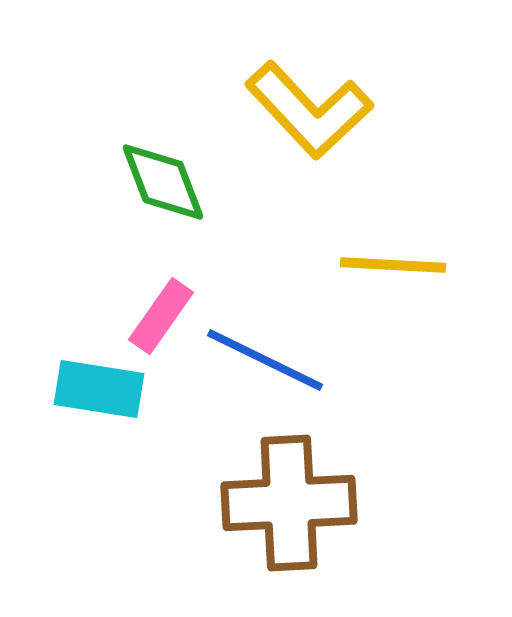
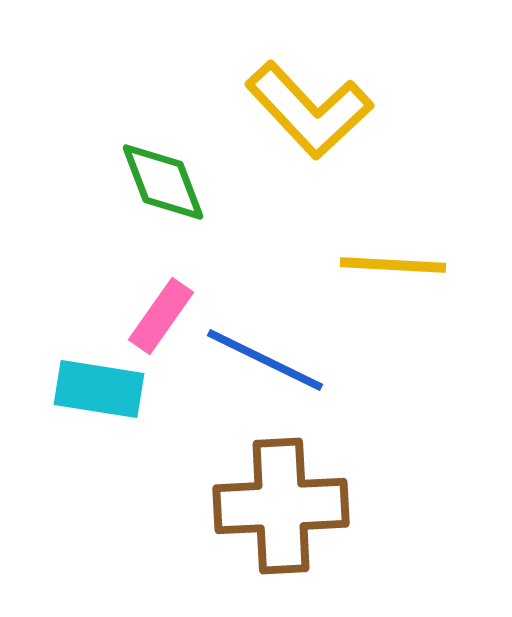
brown cross: moved 8 px left, 3 px down
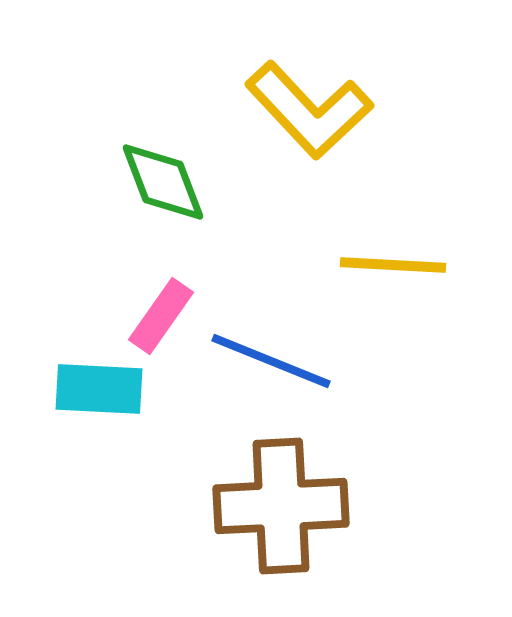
blue line: moved 6 px right, 1 px down; rotated 4 degrees counterclockwise
cyan rectangle: rotated 6 degrees counterclockwise
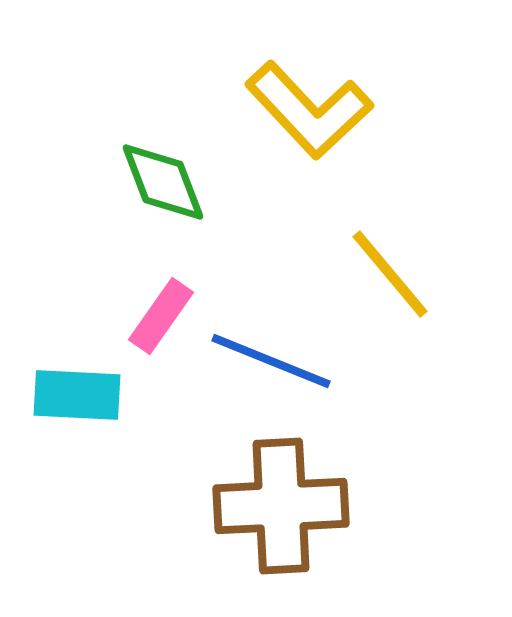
yellow line: moved 3 px left, 9 px down; rotated 47 degrees clockwise
cyan rectangle: moved 22 px left, 6 px down
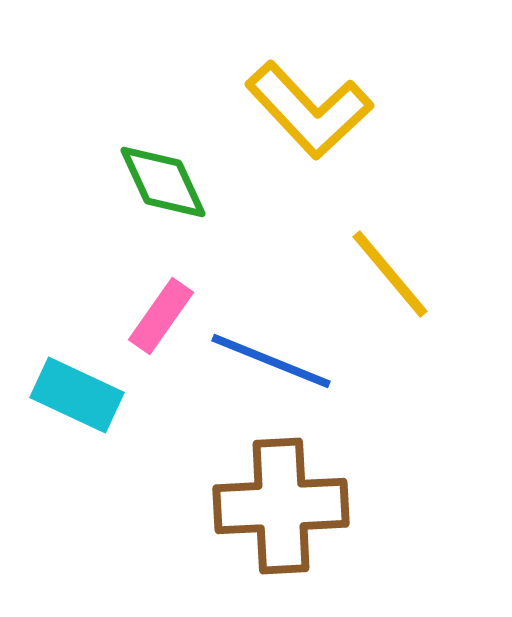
green diamond: rotated 4 degrees counterclockwise
cyan rectangle: rotated 22 degrees clockwise
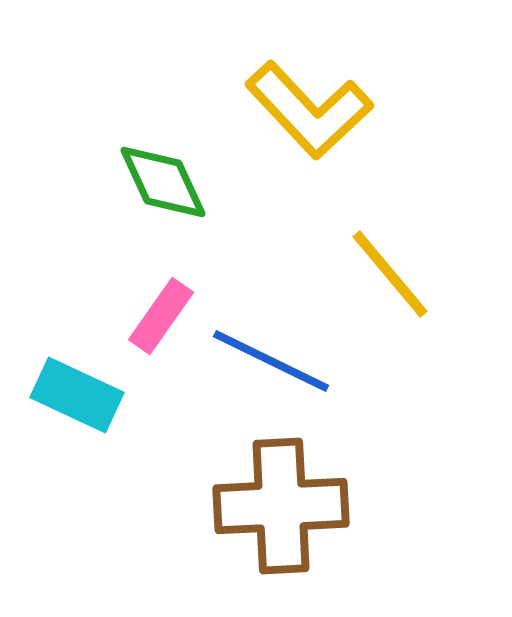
blue line: rotated 4 degrees clockwise
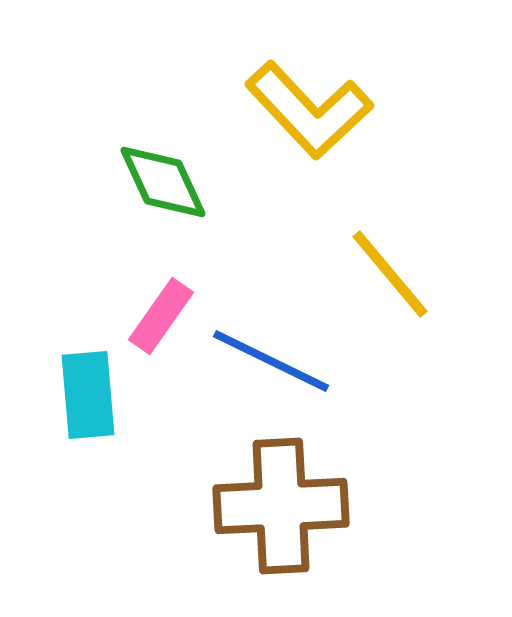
cyan rectangle: moved 11 px right; rotated 60 degrees clockwise
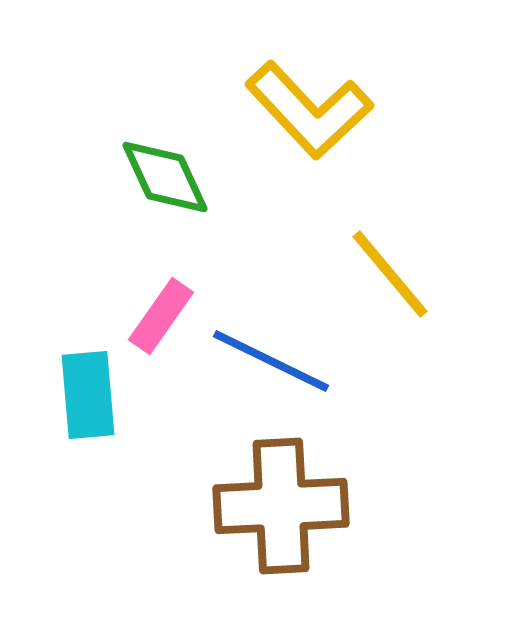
green diamond: moved 2 px right, 5 px up
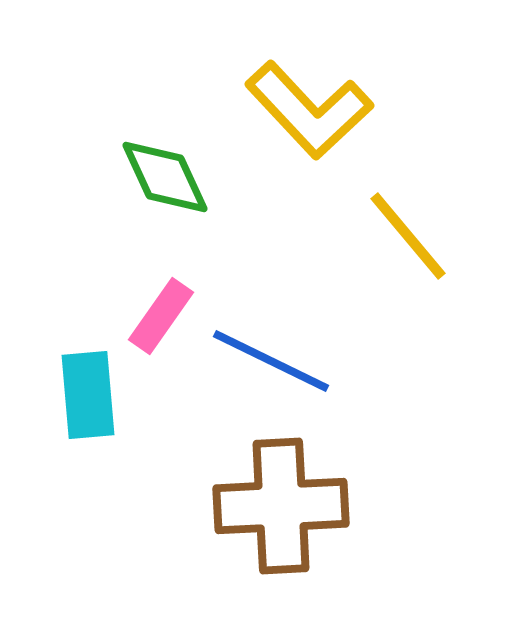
yellow line: moved 18 px right, 38 px up
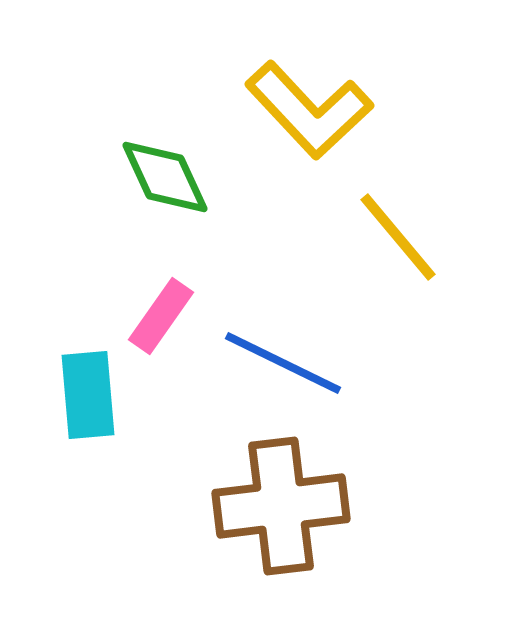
yellow line: moved 10 px left, 1 px down
blue line: moved 12 px right, 2 px down
brown cross: rotated 4 degrees counterclockwise
